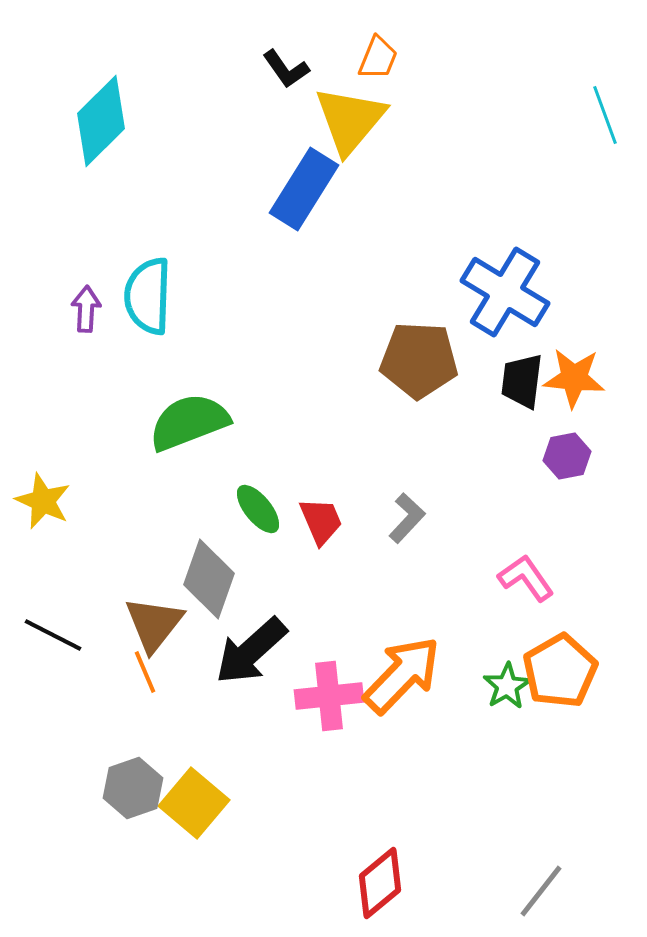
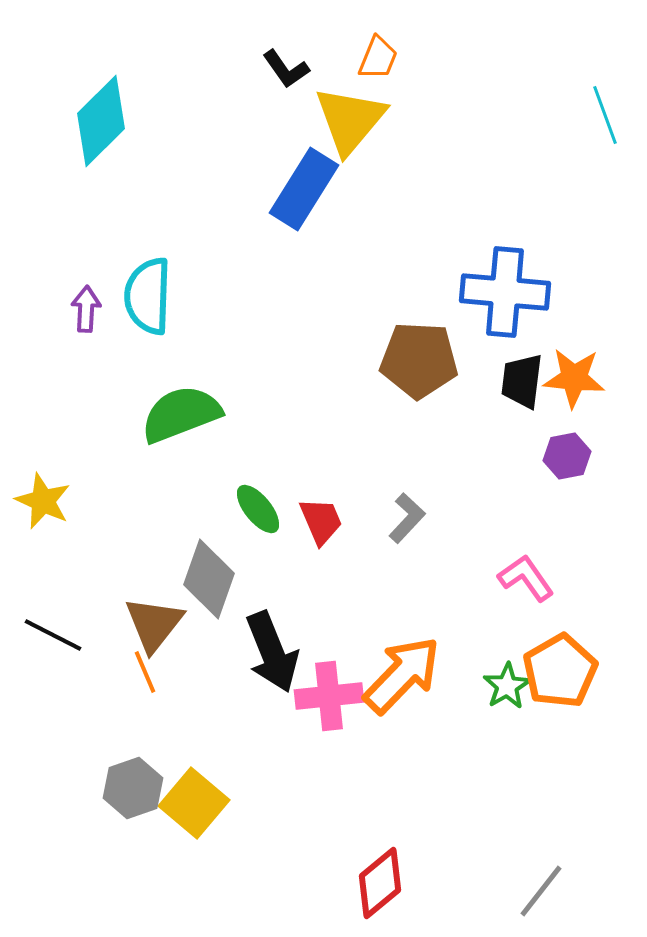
blue cross: rotated 26 degrees counterclockwise
green semicircle: moved 8 px left, 8 px up
black arrow: moved 21 px right, 1 px down; rotated 70 degrees counterclockwise
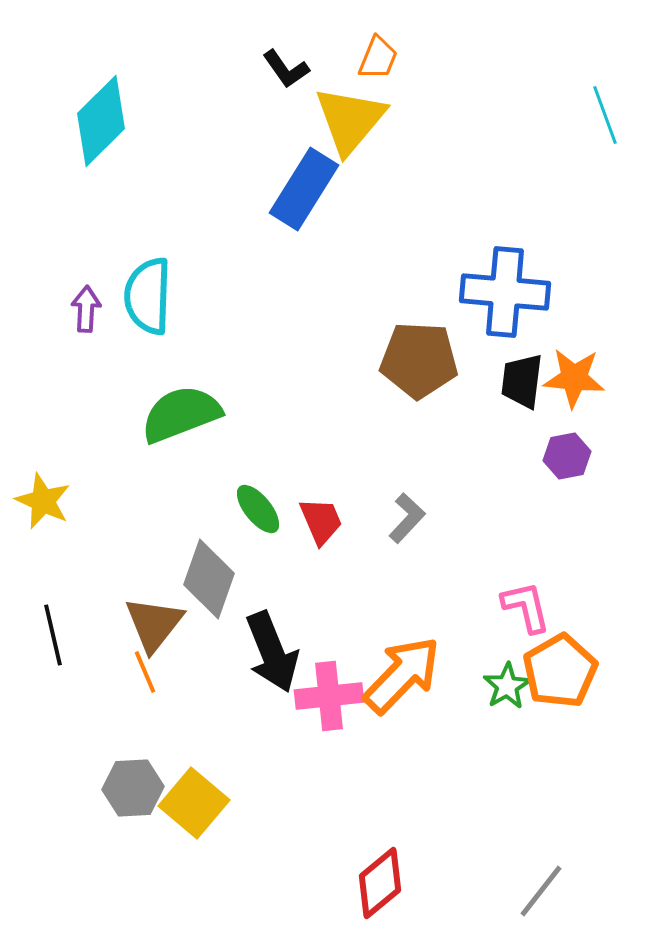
pink L-shape: moved 29 px down; rotated 22 degrees clockwise
black line: rotated 50 degrees clockwise
gray hexagon: rotated 16 degrees clockwise
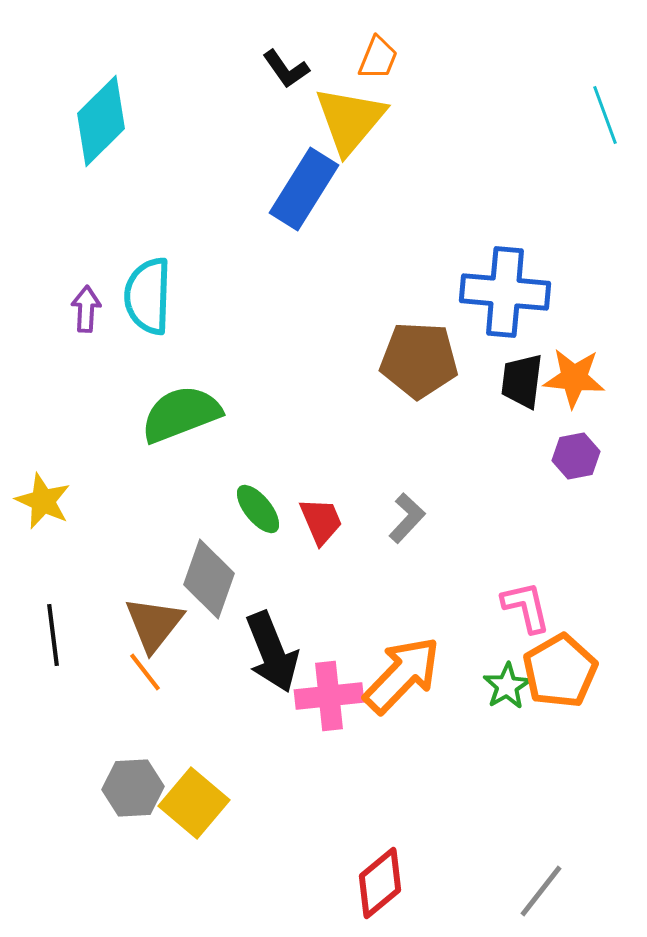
purple hexagon: moved 9 px right
black line: rotated 6 degrees clockwise
orange line: rotated 15 degrees counterclockwise
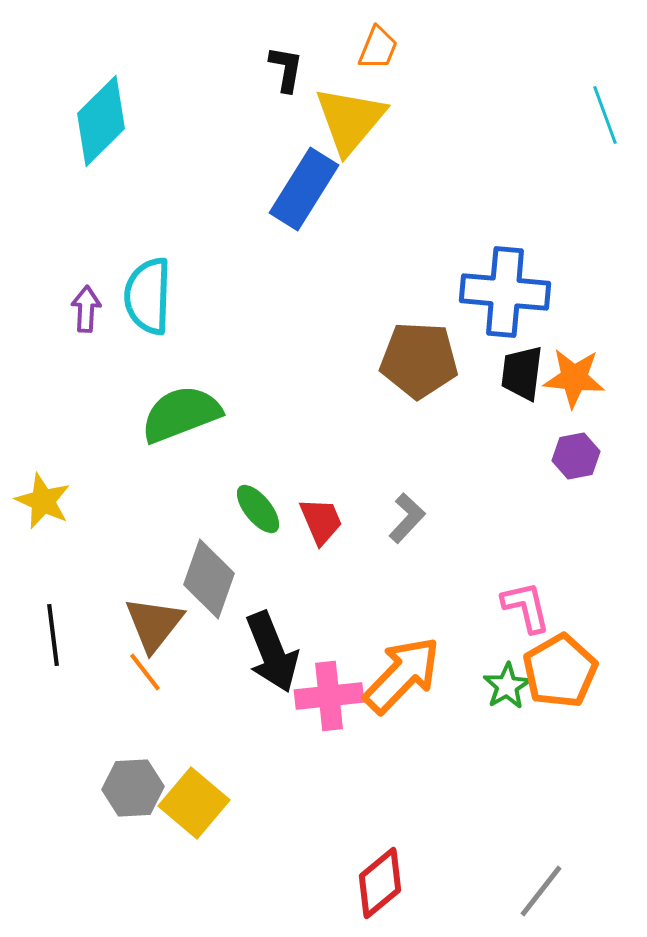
orange trapezoid: moved 10 px up
black L-shape: rotated 135 degrees counterclockwise
black trapezoid: moved 8 px up
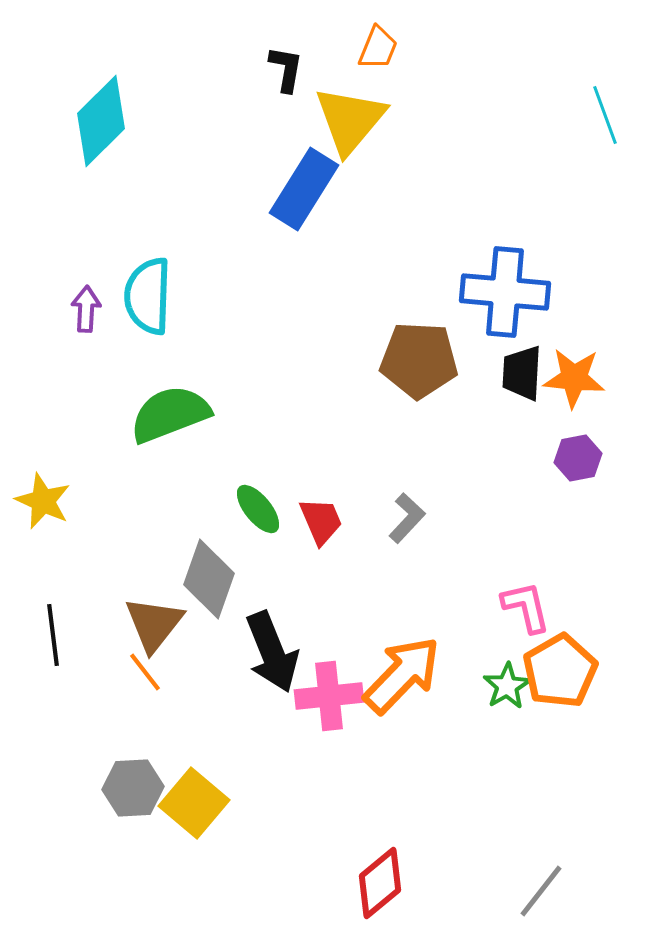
black trapezoid: rotated 4 degrees counterclockwise
green semicircle: moved 11 px left
purple hexagon: moved 2 px right, 2 px down
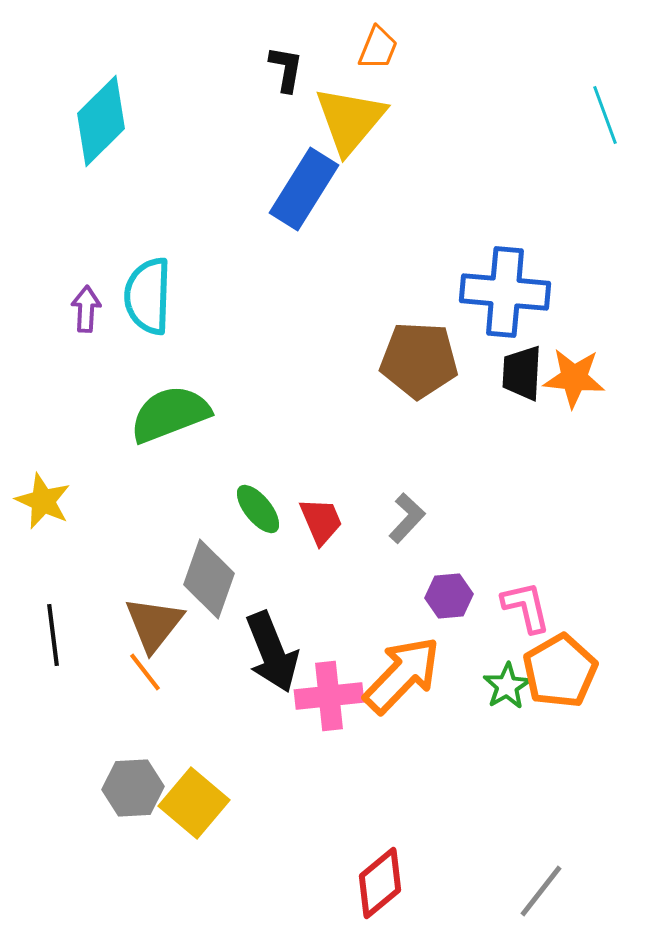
purple hexagon: moved 129 px left, 138 px down; rotated 6 degrees clockwise
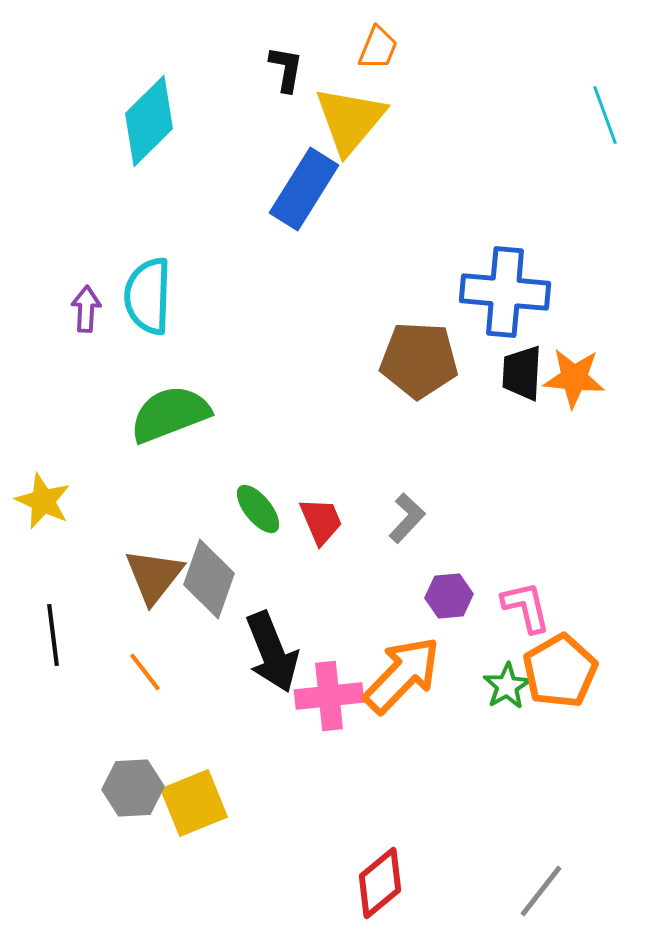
cyan diamond: moved 48 px right
brown triangle: moved 48 px up
yellow square: rotated 28 degrees clockwise
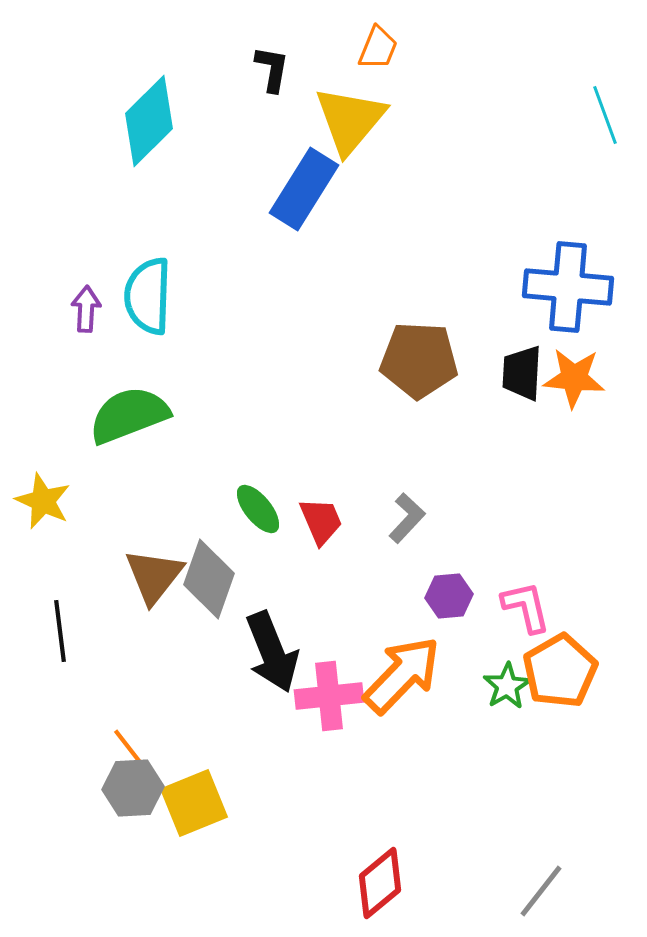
black L-shape: moved 14 px left
blue cross: moved 63 px right, 5 px up
green semicircle: moved 41 px left, 1 px down
black line: moved 7 px right, 4 px up
orange line: moved 16 px left, 76 px down
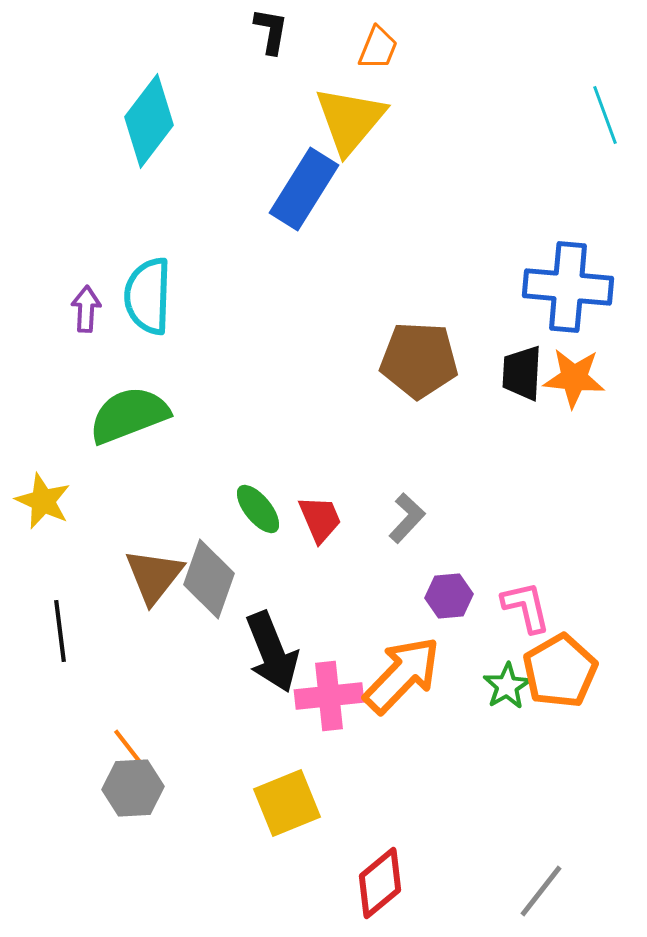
black L-shape: moved 1 px left, 38 px up
cyan diamond: rotated 8 degrees counterclockwise
red trapezoid: moved 1 px left, 2 px up
yellow square: moved 93 px right
